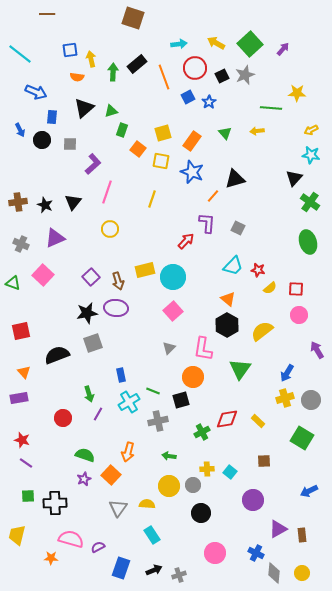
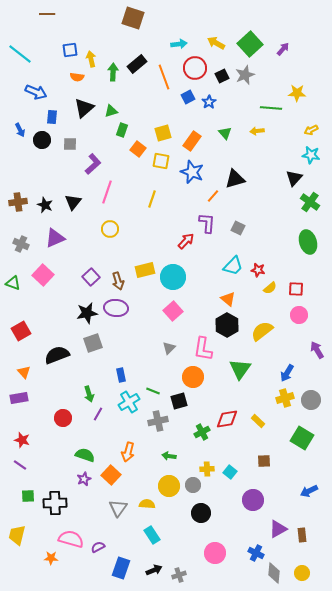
red square at (21, 331): rotated 18 degrees counterclockwise
black square at (181, 400): moved 2 px left, 1 px down
purple line at (26, 463): moved 6 px left, 2 px down
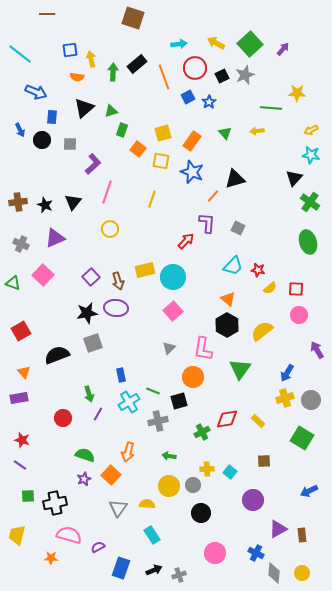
black cross at (55, 503): rotated 10 degrees counterclockwise
pink semicircle at (71, 539): moved 2 px left, 4 px up
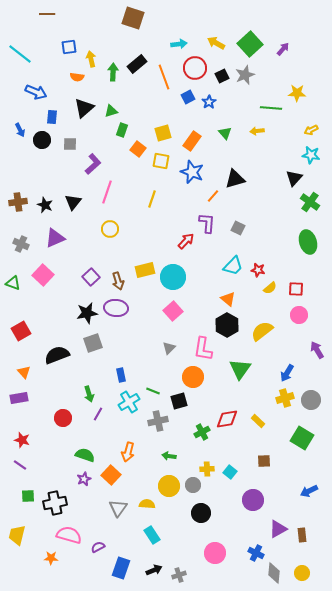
blue square at (70, 50): moved 1 px left, 3 px up
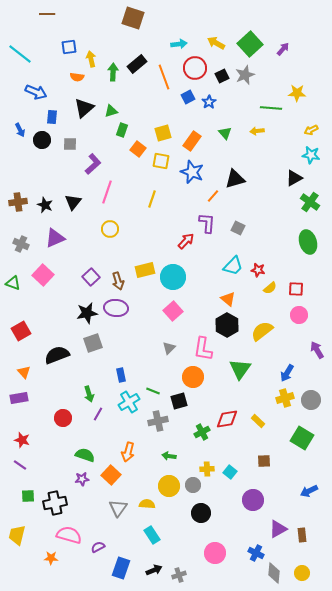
black triangle at (294, 178): rotated 18 degrees clockwise
purple star at (84, 479): moved 2 px left; rotated 16 degrees clockwise
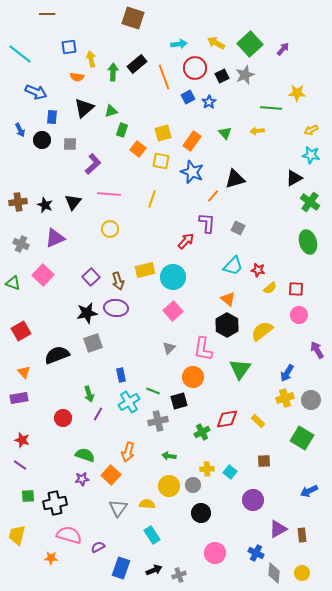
pink line at (107, 192): moved 2 px right, 2 px down; rotated 75 degrees clockwise
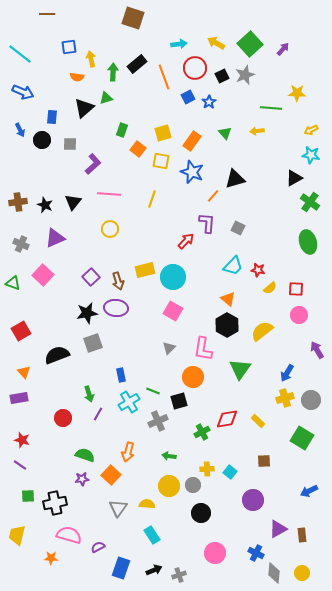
blue arrow at (36, 92): moved 13 px left
green triangle at (111, 111): moved 5 px left, 13 px up
pink square at (173, 311): rotated 18 degrees counterclockwise
gray cross at (158, 421): rotated 12 degrees counterclockwise
